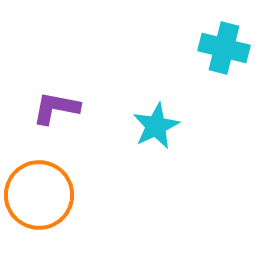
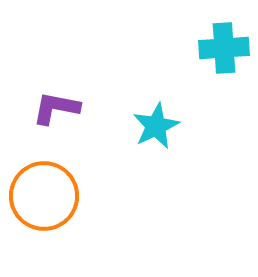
cyan cross: rotated 18 degrees counterclockwise
orange circle: moved 5 px right, 1 px down
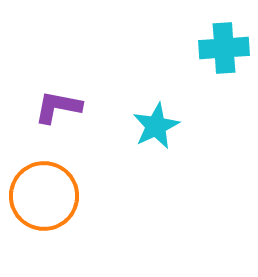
purple L-shape: moved 2 px right, 1 px up
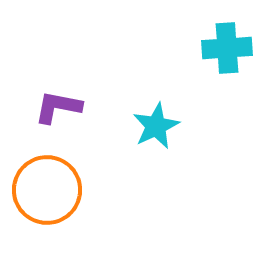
cyan cross: moved 3 px right
orange circle: moved 3 px right, 6 px up
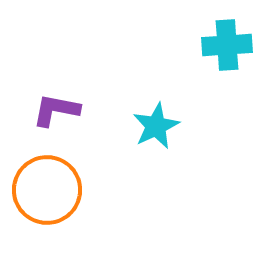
cyan cross: moved 3 px up
purple L-shape: moved 2 px left, 3 px down
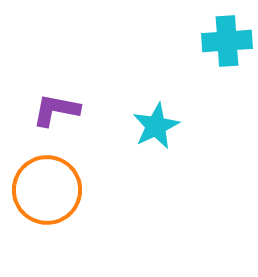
cyan cross: moved 4 px up
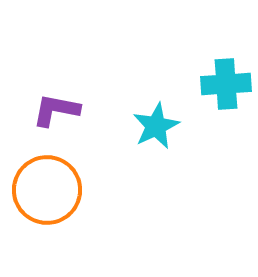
cyan cross: moved 1 px left, 43 px down
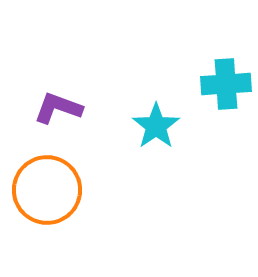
purple L-shape: moved 2 px right, 2 px up; rotated 9 degrees clockwise
cyan star: rotated 9 degrees counterclockwise
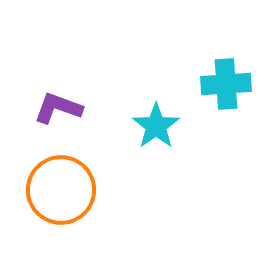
orange circle: moved 14 px right
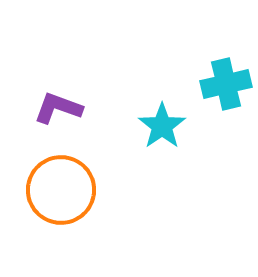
cyan cross: rotated 9 degrees counterclockwise
cyan star: moved 6 px right
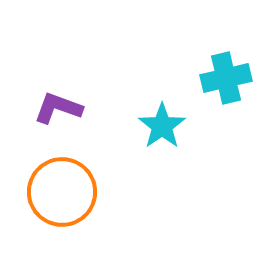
cyan cross: moved 6 px up
orange circle: moved 1 px right, 2 px down
